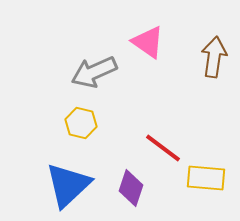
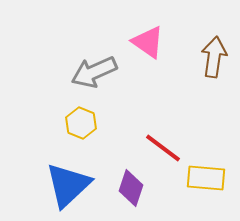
yellow hexagon: rotated 8 degrees clockwise
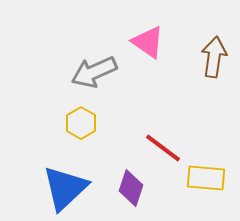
yellow hexagon: rotated 8 degrees clockwise
blue triangle: moved 3 px left, 3 px down
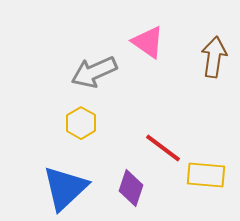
yellow rectangle: moved 3 px up
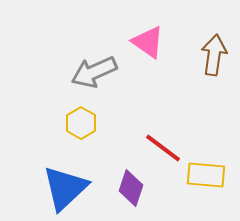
brown arrow: moved 2 px up
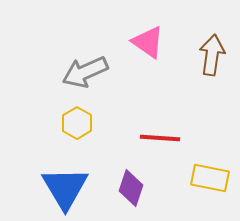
brown arrow: moved 2 px left
gray arrow: moved 9 px left
yellow hexagon: moved 4 px left
red line: moved 3 px left, 10 px up; rotated 33 degrees counterclockwise
yellow rectangle: moved 4 px right, 3 px down; rotated 6 degrees clockwise
blue triangle: rotated 18 degrees counterclockwise
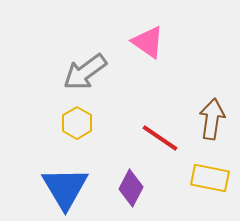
brown arrow: moved 64 px down
gray arrow: rotated 12 degrees counterclockwise
red line: rotated 30 degrees clockwise
purple diamond: rotated 9 degrees clockwise
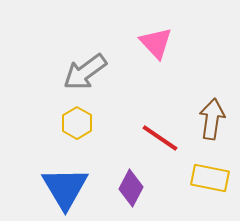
pink triangle: moved 8 px right, 1 px down; rotated 12 degrees clockwise
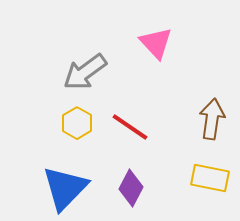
red line: moved 30 px left, 11 px up
blue triangle: rotated 15 degrees clockwise
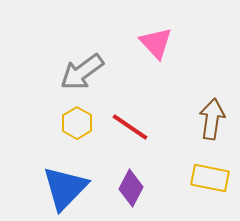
gray arrow: moved 3 px left
